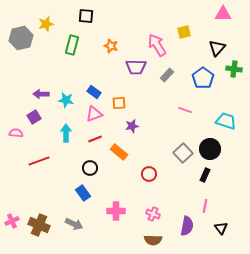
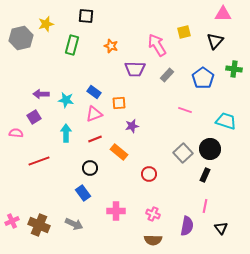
black triangle at (217, 48): moved 2 px left, 7 px up
purple trapezoid at (136, 67): moved 1 px left, 2 px down
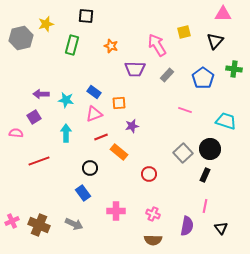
red line at (95, 139): moved 6 px right, 2 px up
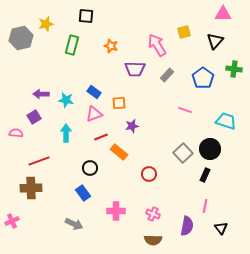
brown cross at (39, 225): moved 8 px left, 37 px up; rotated 25 degrees counterclockwise
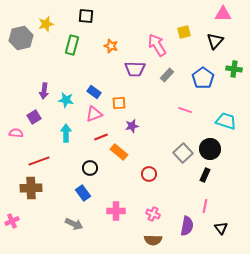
purple arrow at (41, 94): moved 3 px right, 3 px up; rotated 84 degrees counterclockwise
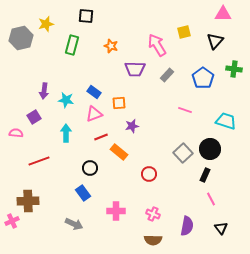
brown cross at (31, 188): moved 3 px left, 13 px down
pink line at (205, 206): moved 6 px right, 7 px up; rotated 40 degrees counterclockwise
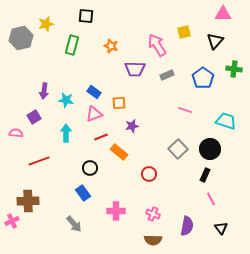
gray rectangle at (167, 75): rotated 24 degrees clockwise
gray square at (183, 153): moved 5 px left, 4 px up
gray arrow at (74, 224): rotated 24 degrees clockwise
